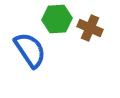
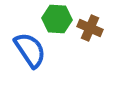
green hexagon: rotated 8 degrees clockwise
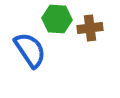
brown cross: rotated 30 degrees counterclockwise
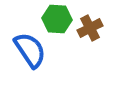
brown cross: rotated 20 degrees counterclockwise
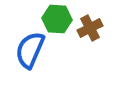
blue semicircle: rotated 123 degrees counterclockwise
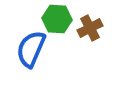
blue semicircle: moved 1 px right, 1 px up
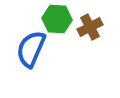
brown cross: moved 1 px up
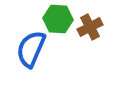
green hexagon: moved 1 px right
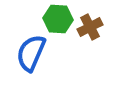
blue semicircle: moved 4 px down
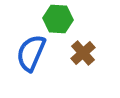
brown cross: moved 7 px left, 26 px down; rotated 15 degrees counterclockwise
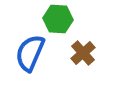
blue semicircle: moved 1 px left
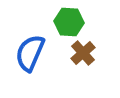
green hexagon: moved 11 px right, 3 px down
